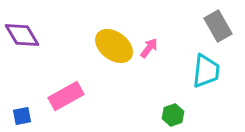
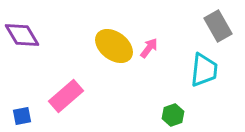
cyan trapezoid: moved 2 px left, 1 px up
pink rectangle: rotated 12 degrees counterclockwise
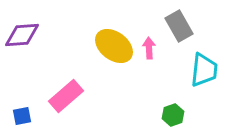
gray rectangle: moved 39 px left
purple diamond: rotated 63 degrees counterclockwise
pink arrow: rotated 40 degrees counterclockwise
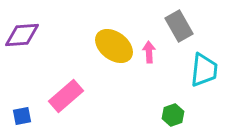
pink arrow: moved 4 px down
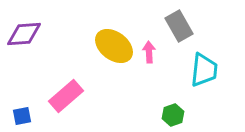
purple diamond: moved 2 px right, 1 px up
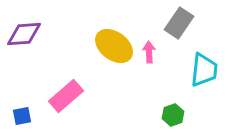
gray rectangle: moved 3 px up; rotated 64 degrees clockwise
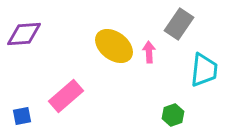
gray rectangle: moved 1 px down
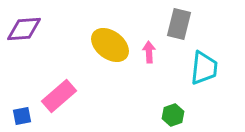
gray rectangle: rotated 20 degrees counterclockwise
purple diamond: moved 5 px up
yellow ellipse: moved 4 px left, 1 px up
cyan trapezoid: moved 2 px up
pink rectangle: moved 7 px left
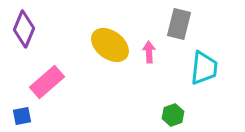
purple diamond: rotated 63 degrees counterclockwise
pink rectangle: moved 12 px left, 14 px up
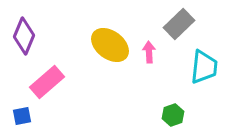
gray rectangle: rotated 32 degrees clockwise
purple diamond: moved 7 px down
cyan trapezoid: moved 1 px up
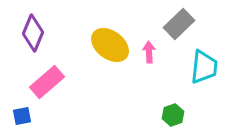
purple diamond: moved 9 px right, 3 px up
